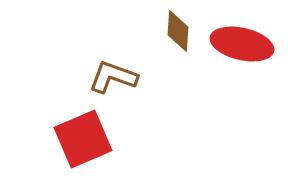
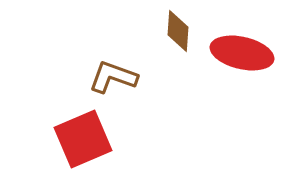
red ellipse: moved 9 px down
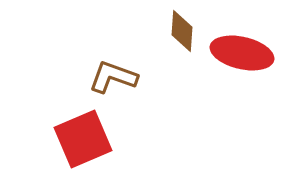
brown diamond: moved 4 px right
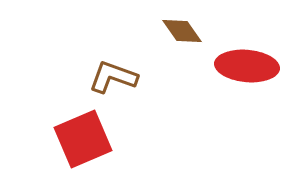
brown diamond: rotated 39 degrees counterclockwise
red ellipse: moved 5 px right, 13 px down; rotated 8 degrees counterclockwise
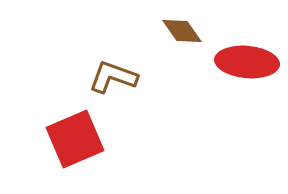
red ellipse: moved 4 px up
red square: moved 8 px left
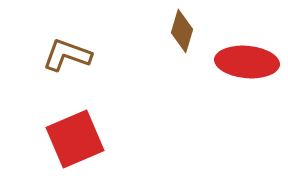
brown diamond: rotated 51 degrees clockwise
brown L-shape: moved 46 px left, 22 px up
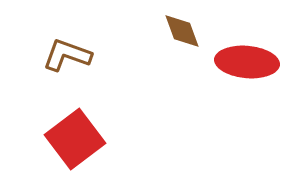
brown diamond: rotated 36 degrees counterclockwise
red square: rotated 14 degrees counterclockwise
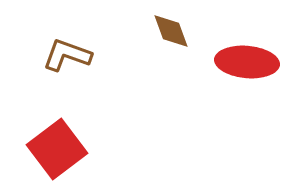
brown diamond: moved 11 px left
red square: moved 18 px left, 10 px down
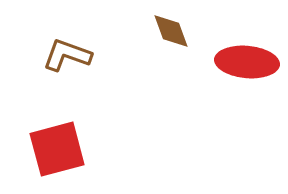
red square: rotated 22 degrees clockwise
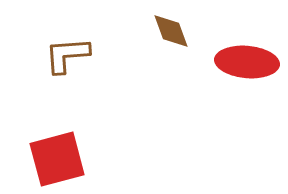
brown L-shape: rotated 24 degrees counterclockwise
red square: moved 10 px down
